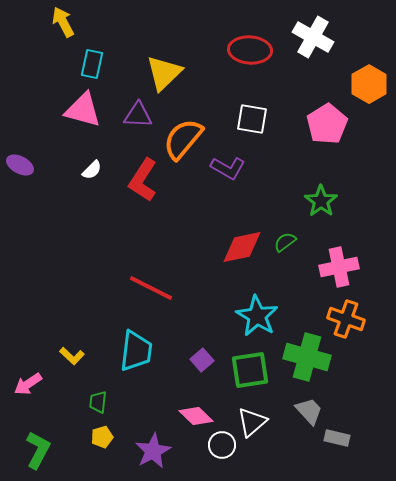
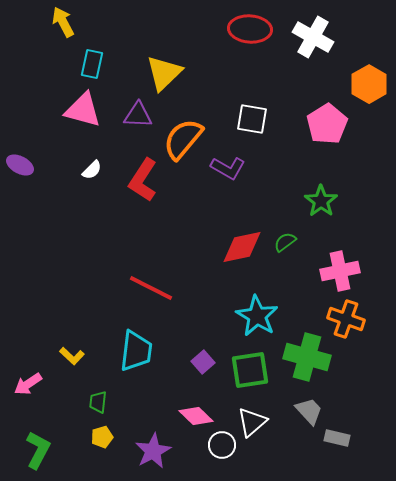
red ellipse: moved 21 px up
pink cross: moved 1 px right, 4 px down
purple square: moved 1 px right, 2 px down
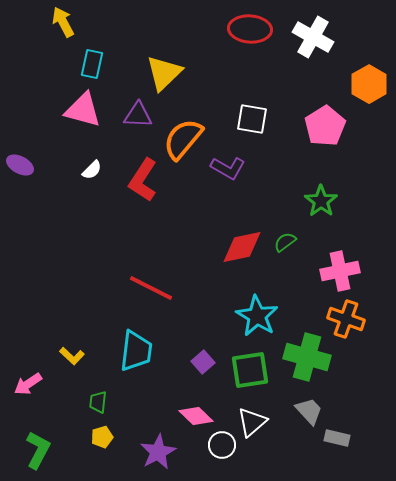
pink pentagon: moved 2 px left, 2 px down
purple star: moved 5 px right, 1 px down
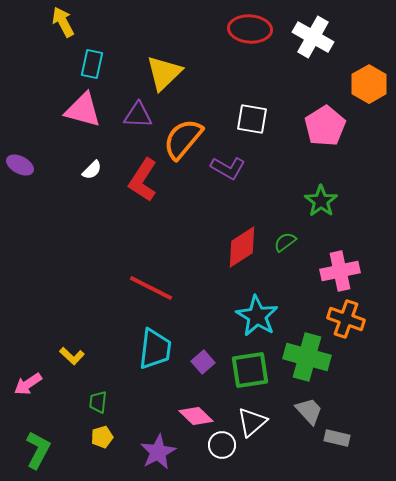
red diamond: rotated 21 degrees counterclockwise
cyan trapezoid: moved 19 px right, 2 px up
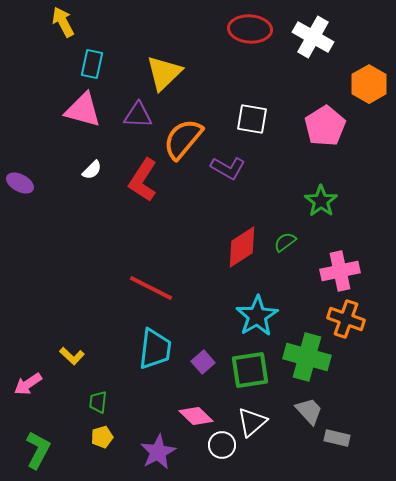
purple ellipse: moved 18 px down
cyan star: rotated 9 degrees clockwise
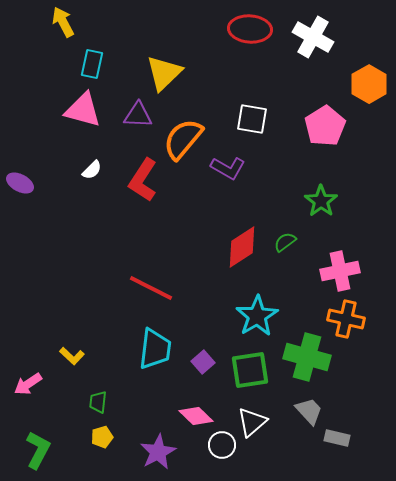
orange cross: rotated 6 degrees counterclockwise
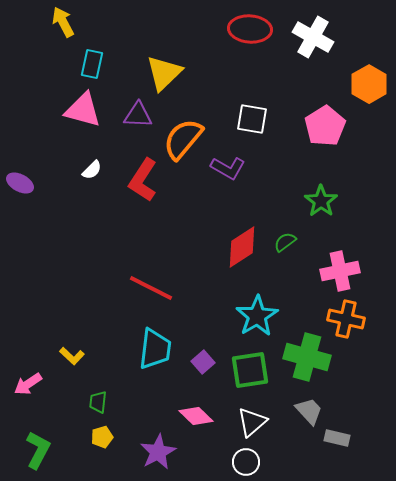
white circle: moved 24 px right, 17 px down
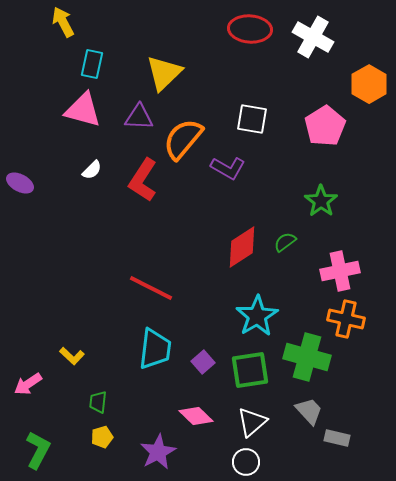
purple triangle: moved 1 px right, 2 px down
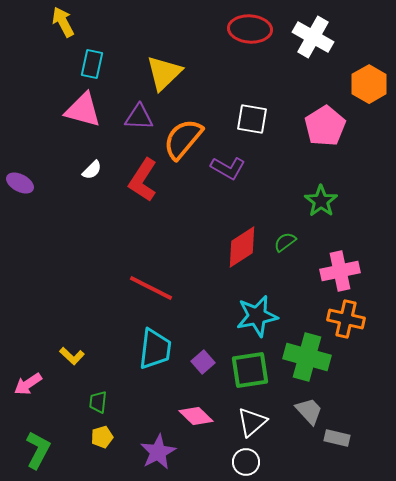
cyan star: rotated 21 degrees clockwise
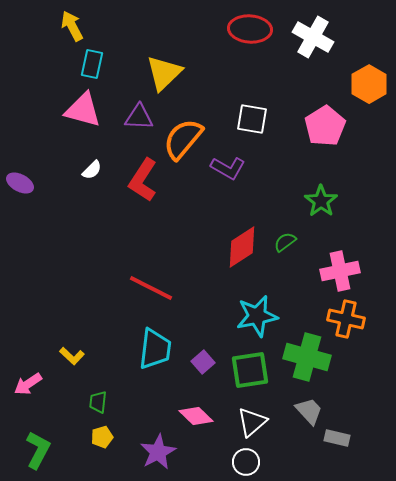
yellow arrow: moved 9 px right, 4 px down
